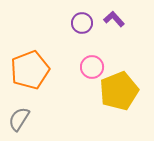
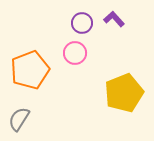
pink circle: moved 17 px left, 14 px up
yellow pentagon: moved 5 px right, 2 px down
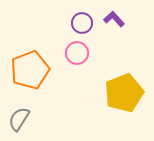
pink circle: moved 2 px right
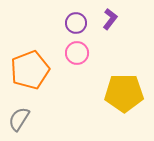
purple L-shape: moved 4 px left; rotated 80 degrees clockwise
purple circle: moved 6 px left
yellow pentagon: rotated 21 degrees clockwise
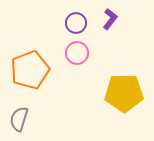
gray semicircle: rotated 15 degrees counterclockwise
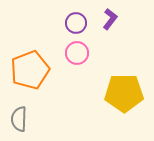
gray semicircle: rotated 15 degrees counterclockwise
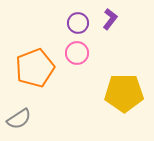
purple circle: moved 2 px right
orange pentagon: moved 5 px right, 2 px up
gray semicircle: rotated 125 degrees counterclockwise
